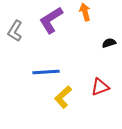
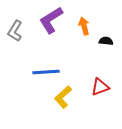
orange arrow: moved 1 px left, 14 px down
black semicircle: moved 3 px left, 2 px up; rotated 24 degrees clockwise
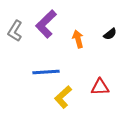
purple L-shape: moved 5 px left, 4 px down; rotated 12 degrees counterclockwise
orange arrow: moved 6 px left, 13 px down
black semicircle: moved 4 px right, 7 px up; rotated 136 degrees clockwise
red triangle: rotated 18 degrees clockwise
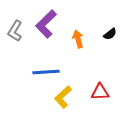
red triangle: moved 5 px down
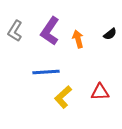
purple L-shape: moved 4 px right, 7 px down; rotated 12 degrees counterclockwise
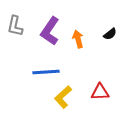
gray L-shape: moved 5 px up; rotated 20 degrees counterclockwise
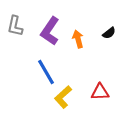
black semicircle: moved 1 px left, 1 px up
blue line: rotated 64 degrees clockwise
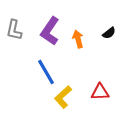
gray L-shape: moved 1 px left, 4 px down
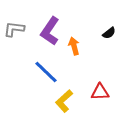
gray L-shape: moved 1 px up; rotated 85 degrees clockwise
orange arrow: moved 4 px left, 7 px down
blue line: rotated 16 degrees counterclockwise
yellow L-shape: moved 1 px right, 4 px down
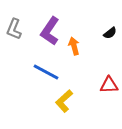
gray L-shape: rotated 75 degrees counterclockwise
black semicircle: moved 1 px right
blue line: rotated 16 degrees counterclockwise
red triangle: moved 9 px right, 7 px up
